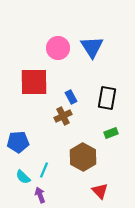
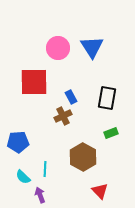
cyan line: moved 1 px right, 1 px up; rotated 21 degrees counterclockwise
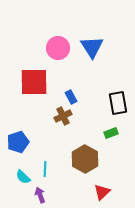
black rectangle: moved 11 px right, 5 px down; rotated 20 degrees counterclockwise
blue pentagon: rotated 15 degrees counterclockwise
brown hexagon: moved 2 px right, 2 px down
red triangle: moved 2 px right, 1 px down; rotated 30 degrees clockwise
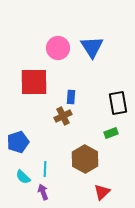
blue rectangle: rotated 32 degrees clockwise
purple arrow: moved 3 px right, 3 px up
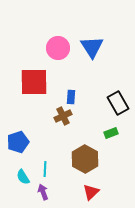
black rectangle: rotated 20 degrees counterclockwise
cyan semicircle: rotated 14 degrees clockwise
red triangle: moved 11 px left
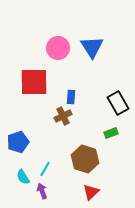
brown hexagon: rotated 12 degrees counterclockwise
cyan line: rotated 28 degrees clockwise
purple arrow: moved 1 px left, 1 px up
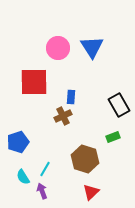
black rectangle: moved 1 px right, 2 px down
green rectangle: moved 2 px right, 4 px down
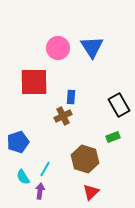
purple arrow: moved 2 px left; rotated 28 degrees clockwise
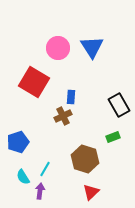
red square: rotated 32 degrees clockwise
